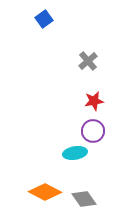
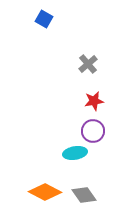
blue square: rotated 24 degrees counterclockwise
gray cross: moved 3 px down
gray diamond: moved 4 px up
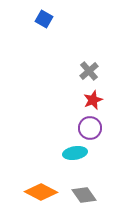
gray cross: moved 1 px right, 7 px down
red star: moved 1 px left, 1 px up; rotated 12 degrees counterclockwise
purple circle: moved 3 px left, 3 px up
orange diamond: moved 4 px left
